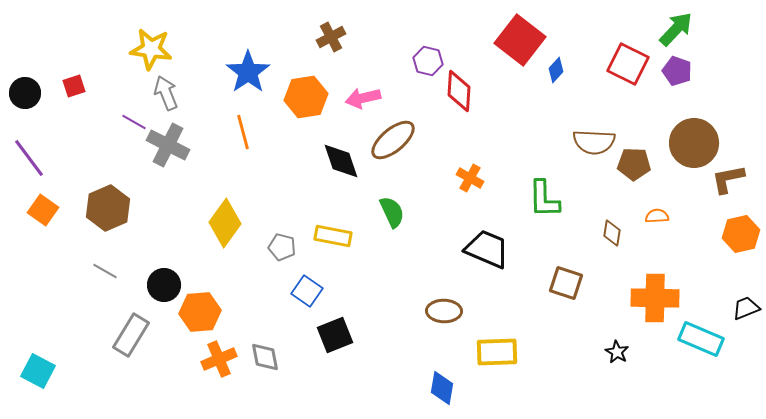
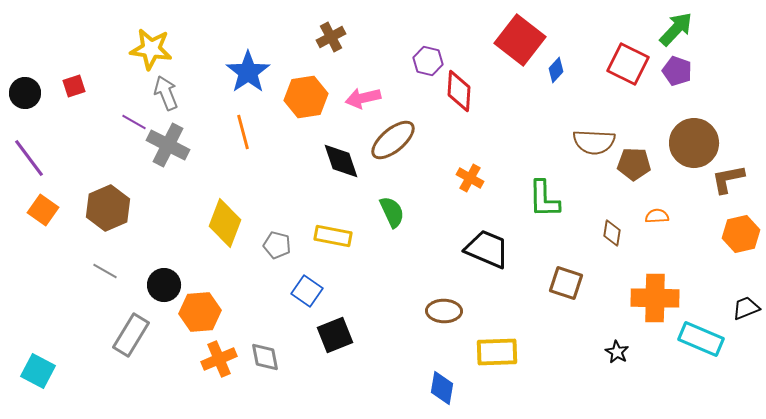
yellow diamond at (225, 223): rotated 15 degrees counterclockwise
gray pentagon at (282, 247): moved 5 px left, 2 px up
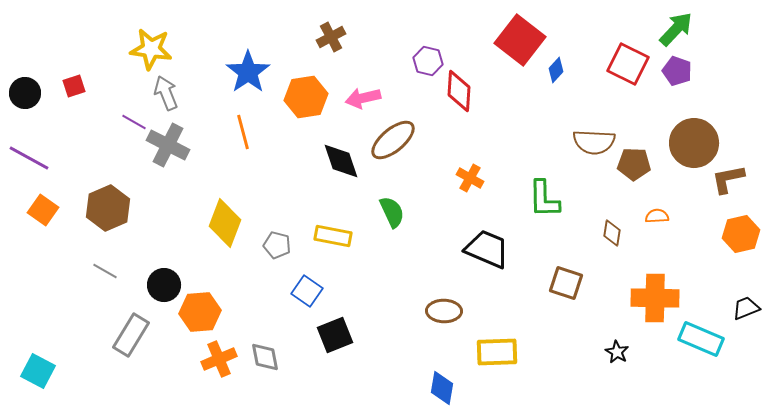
purple line at (29, 158): rotated 24 degrees counterclockwise
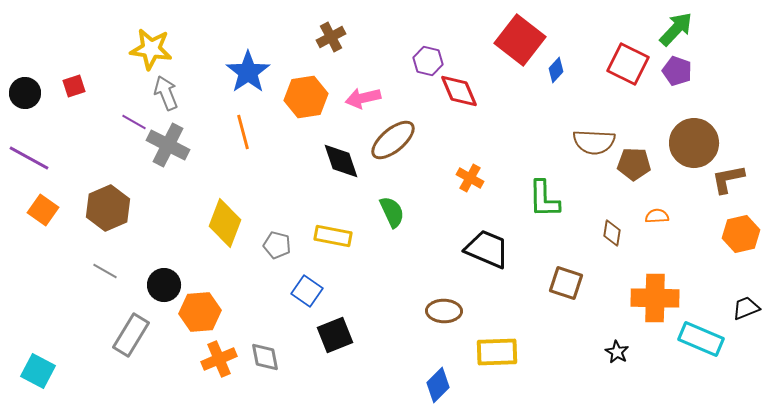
red diamond at (459, 91): rotated 27 degrees counterclockwise
blue diamond at (442, 388): moved 4 px left, 3 px up; rotated 36 degrees clockwise
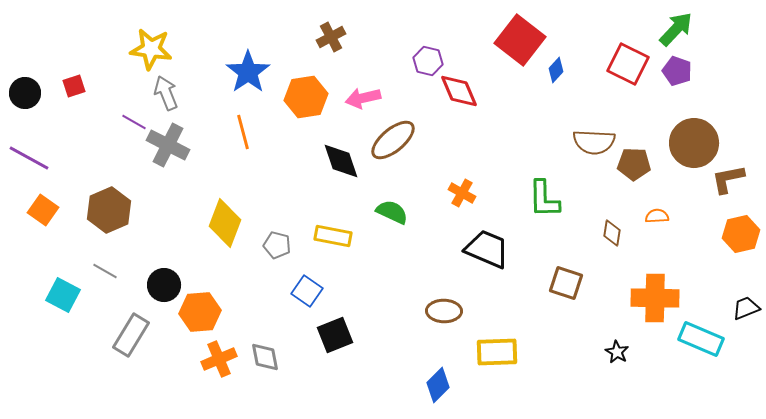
orange cross at (470, 178): moved 8 px left, 15 px down
brown hexagon at (108, 208): moved 1 px right, 2 px down
green semicircle at (392, 212): rotated 40 degrees counterclockwise
cyan square at (38, 371): moved 25 px right, 76 px up
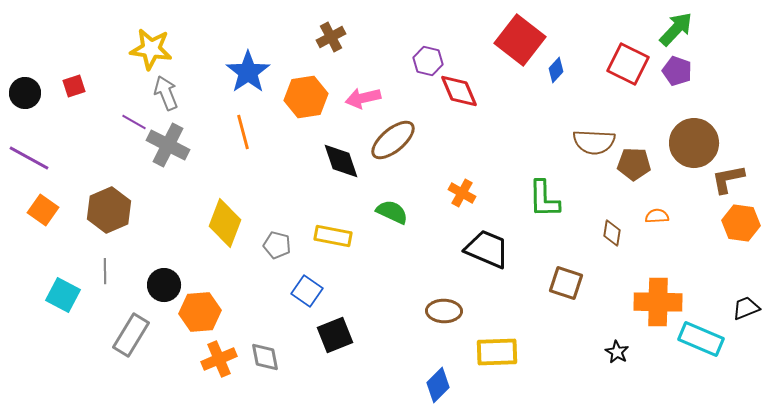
orange hexagon at (741, 234): moved 11 px up; rotated 21 degrees clockwise
gray line at (105, 271): rotated 60 degrees clockwise
orange cross at (655, 298): moved 3 px right, 4 px down
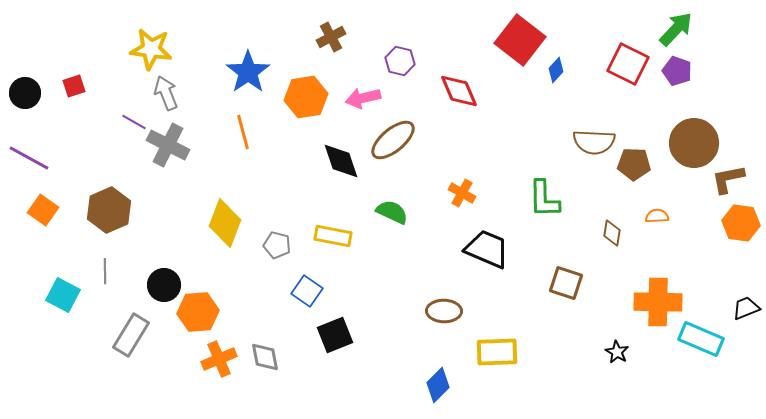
purple hexagon at (428, 61): moved 28 px left
orange hexagon at (200, 312): moved 2 px left
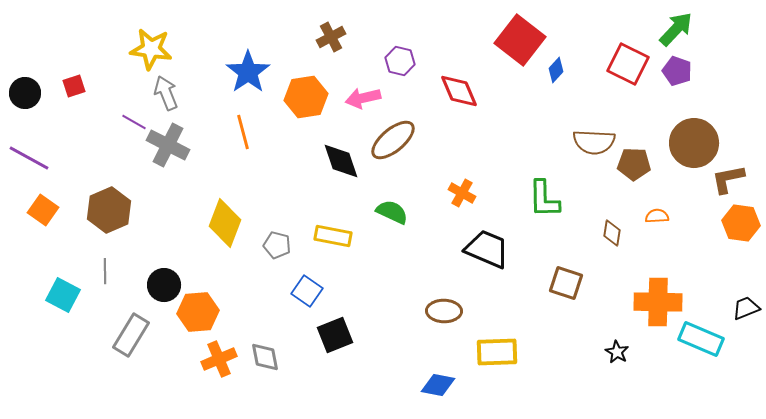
blue diamond at (438, 385): rotated 56 degrees clockwise
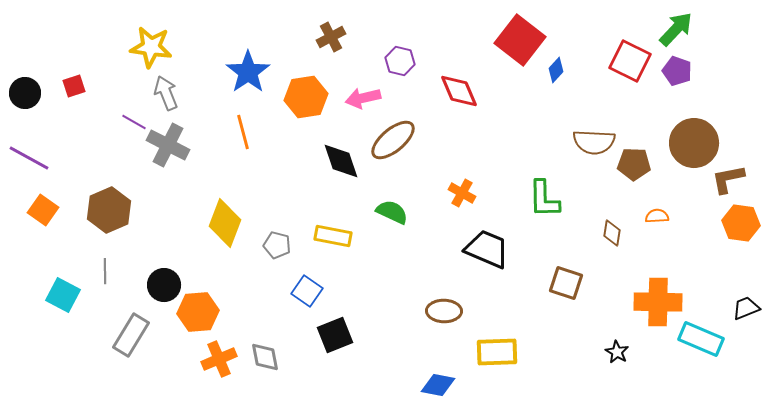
yellow star at (151, 49): moved 2 px up
red square at (628, 64): moved 2 px right, 3 px up
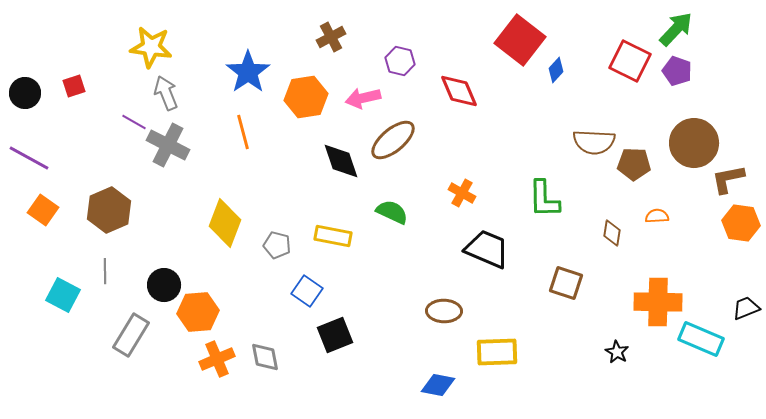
orange cross at (219, 359): moved 2 px left
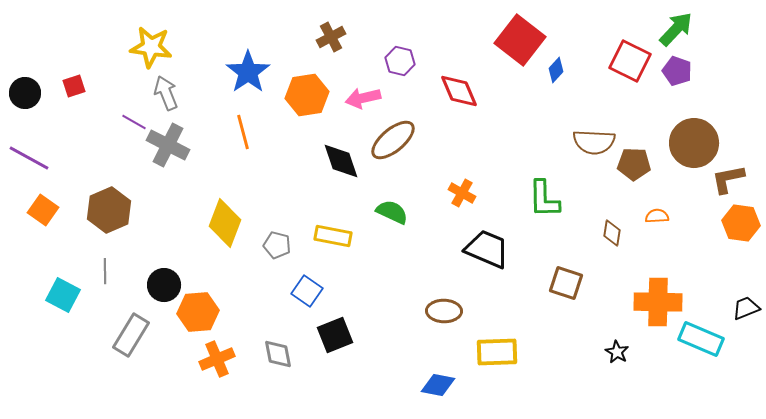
orange hexagon at (306, 97): moved 1 px right, 2 px up
gray diamond at (265, 357): moved 13 px right, 3 px up
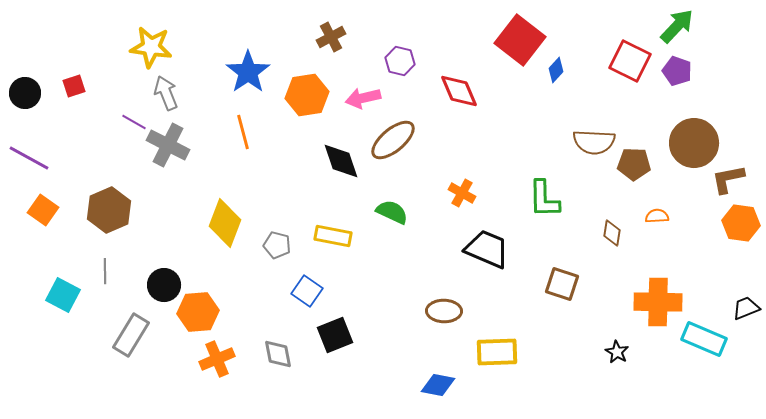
green arrow at (676, 29): moved 1 px right, 3 px up
brown square at (566, 283): moved 4 px left, 1 px down
cyan rectangle at (701, 339): moved 3 px right
